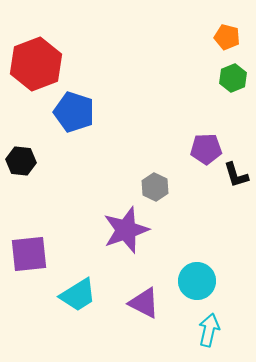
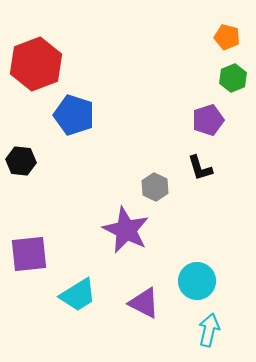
blue pentagon: moved 3 px down
purple pentagon: moved 2 px right, 29 px up; rotated 16 degrees counterclockwise
black L-shape: moved 36 px left, 7 px up
purple star: rotated 27 degrees counterclockwise
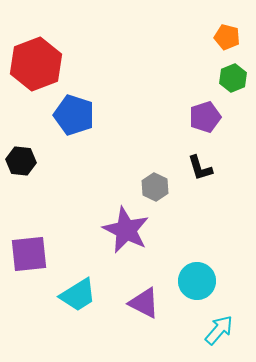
purple pentagon: moved 3 px left, 3 px up
cyan arrow: moved 10 px right; rotated 28 degrees clockwise
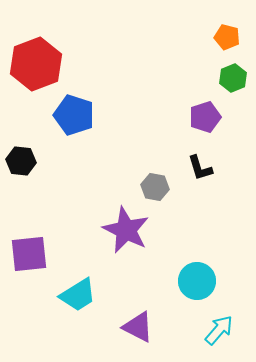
gray hexagon: rotated 16 degrees counterclockwise
purple triangle: moved 6 px left, 24 px down
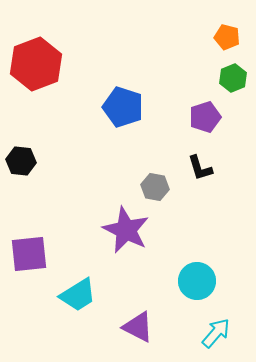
blue pentagon: moved 49 px right, 8 px up
cyan arrow: moved 3 px left, 3 px down
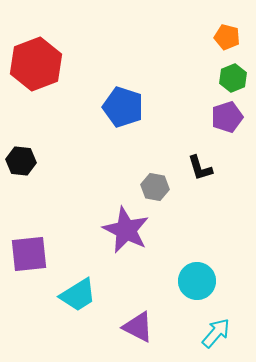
purple pentagon: moved 22 px right
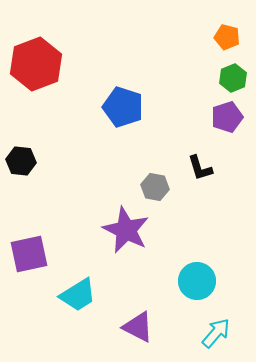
purple square: rotated 6 degrees counterclockwise
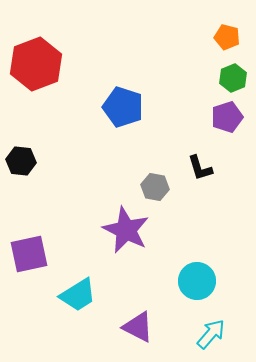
cyan arrow: moved 5 px left, 1 px down
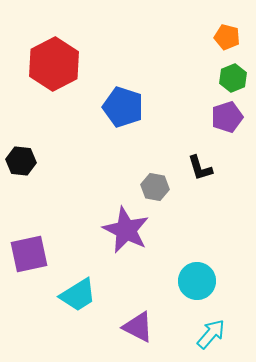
red hexagon: moved 18 px right; rotated 6 degrees counterclockwise
